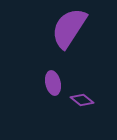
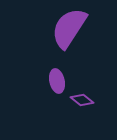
purple ellipse: moved 4 px right, 2 px up
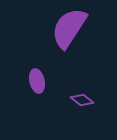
purple ellipse: moved 20 px left
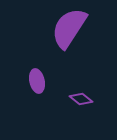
purple diamond: moved 1 px left, 1 px up
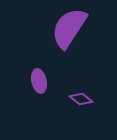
purple ellipse: moved 2 px right
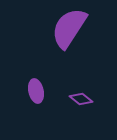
purple ellipse: moved 3 px left, 10 px down
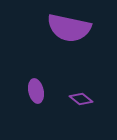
purple semicircle: rotated 111 degrees counterclockwise
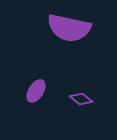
purple ellipse: rotated 45 degrees clockwise
